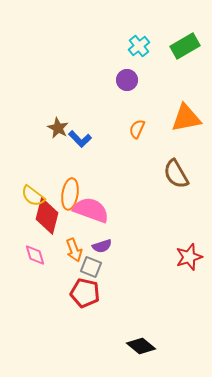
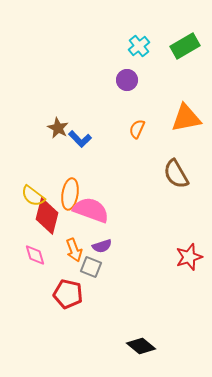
red pentagon: moved 17 px left, 1 px down
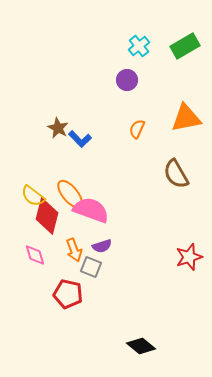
orange ellipse: rotated 48 degrees counterclockwise
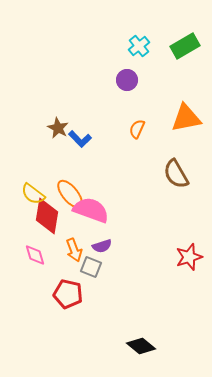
yellow semicircle: moved 2 px up
red diamond: rotated 6 degrees counterclockwise
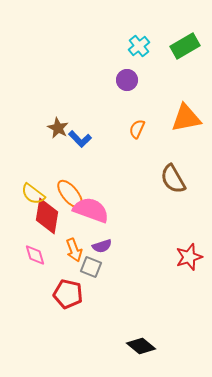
brown semicircle: moved 3 px left, 5 px down
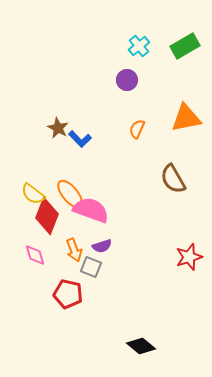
red diamond: rotated 12 degrees clockwise
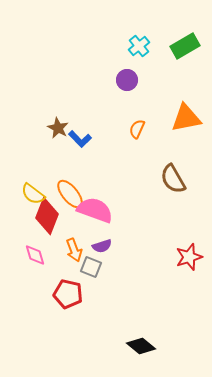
pink semicircle: moved 4 px right
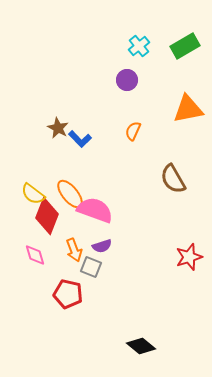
orange triangle: moved 2 px right, 9 px up
orange semicircle: moved 4 px left, 2 px down
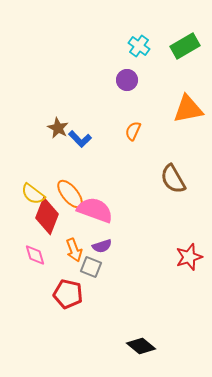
cyan cross: rotated 15 degrees counterclockwise
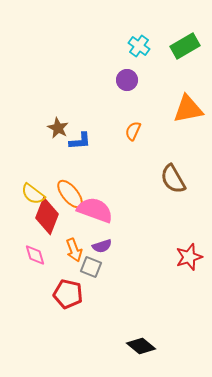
blue L-shape: moved 2 px down; rotated 50 degrees counterclockwise
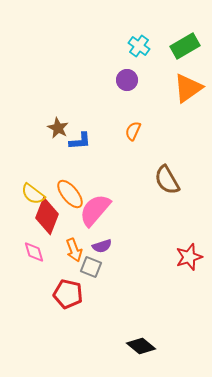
orange triangle: moved 21 px up; rotated 24 degrees counterclockwise
brown semicircle: moved 6 px left, 1 px down
pink semicircle: rotated 69 degrees counterclockwise
pink diamond: moved 1 px left, 3 px up
